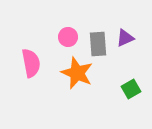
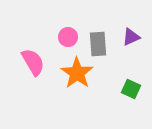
purple triangle: moved 6 px right, 1 px up
pink semicircle: moved 2 px right, 1 px up; rotated 20 degrees counterclockwise
orange star: rotated 12 degrees clockwise
green square: rotated 36 degrees counterclockwise
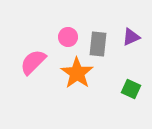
gray rectangle: rotated 10 degrees clockwise
pink semicircle: rotated 104 degrees counterclockwise
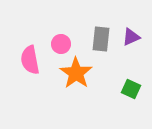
pink circle: moved 7 px left, 7 px down
gray rectangle: moved 3 px right, 5 px up
pink semicircle: moved 3 px left, 2 px up; rotated 56 degrees counterclockwise
orange star: moved 1 px left
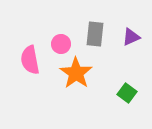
gray rectangle: moved 6 px left, 5 px up
green square: moved 4 px left, 4 px down; rotated 12 degrees clockwise
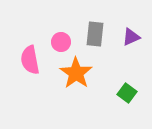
pink circle: moved 2 px up
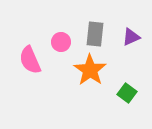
pink semicircle: rotated 12 degrees counterclockwise
orange star: moved 14 px right, 3 px up
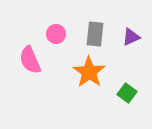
pink circle: moved 5 px left, 8 px up
orange star: moved 1 px left, 2 px down
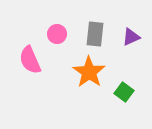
pink circle: moved 1 px right
green square: moved 3 px left, 1 px up
